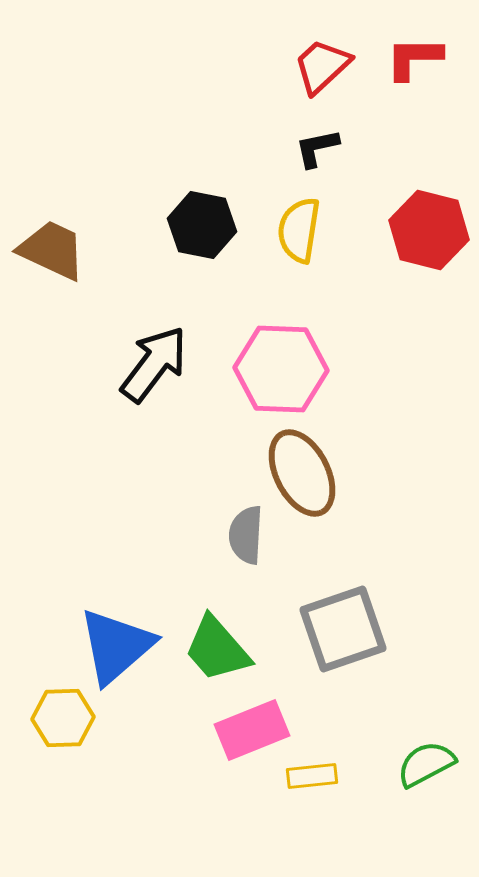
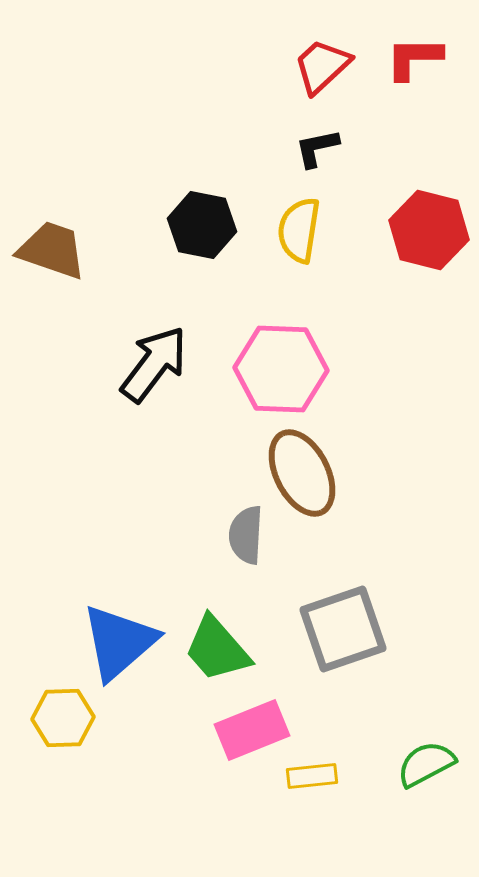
brown trapezoid: rotated 6 degrees counterclockwise
blue triangle: moved 3 px right, 4 px up
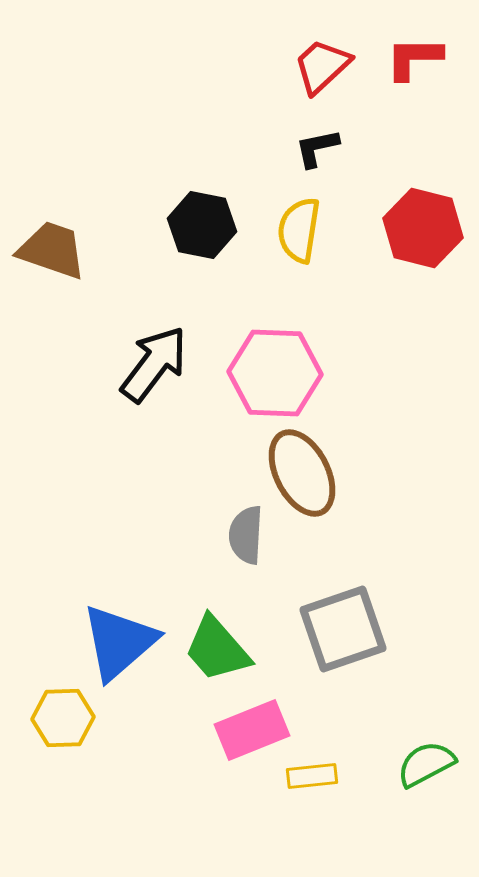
red hexagon: moved 6 px left, 2 px up
pink hexagon: moved 6 px left, 4 px down
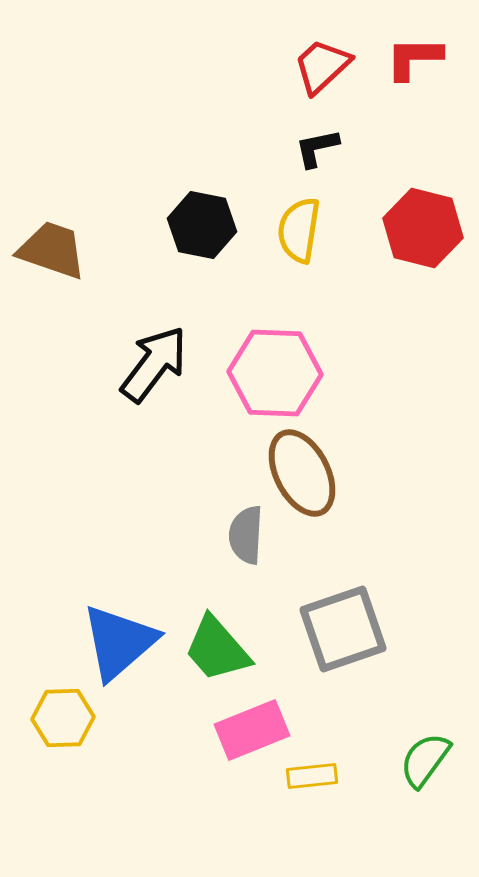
green semicircle: moved 1 px left, 4 px up; rotated 26 degrees counterclockwise
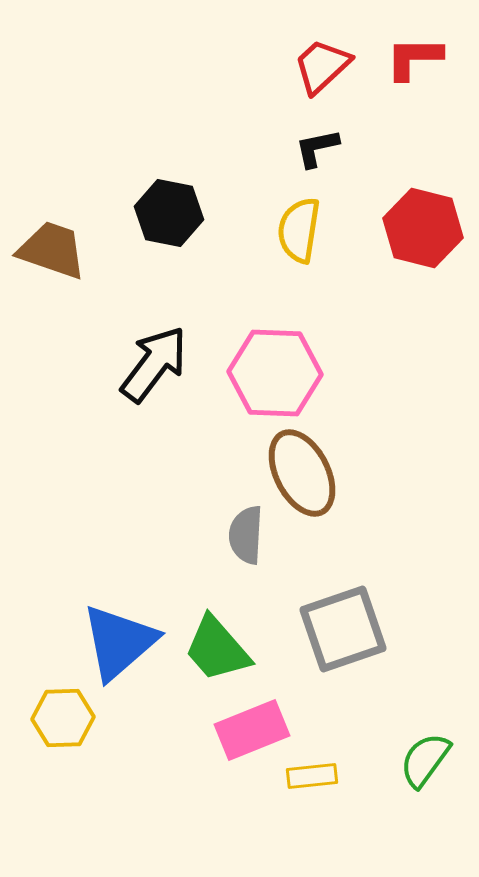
black hexagon: moved 33 px left, 12 px up
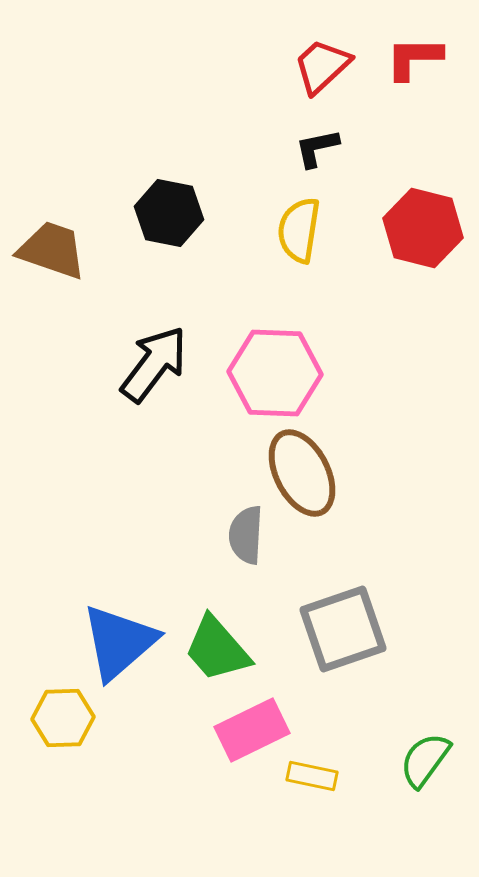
pink rectangle: rotated 4 degrees counterclockwise
yellow rectangle: rotated 18 degrees clockwise
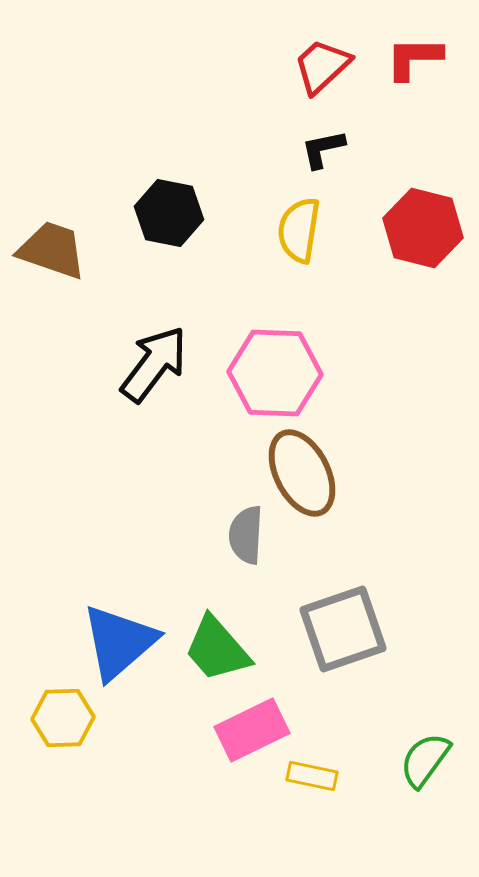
black L-shape: moved 6 px right, 1 px down
